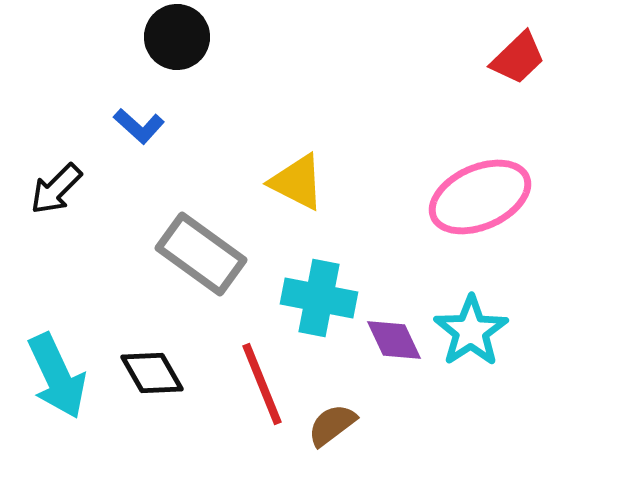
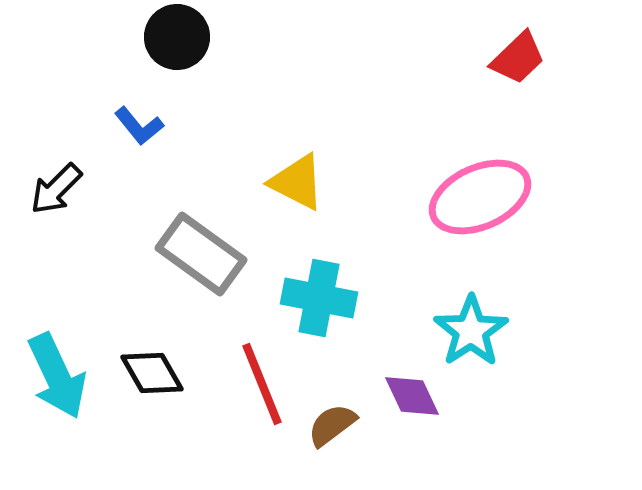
blue L-shape: rotated 9 degrees clockwise
purple diamond: moved 18 px right, 56 px down
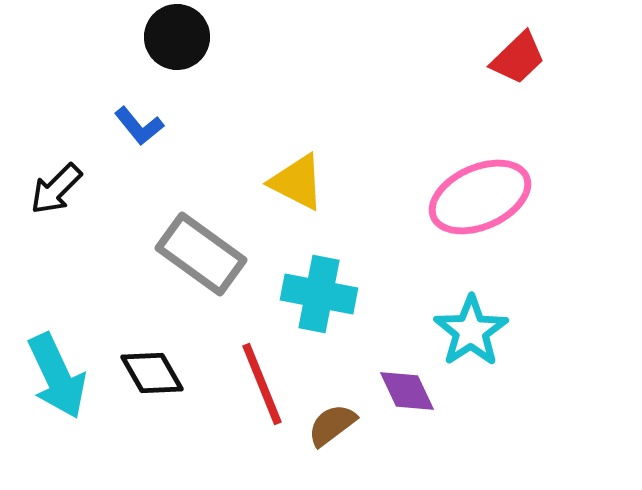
cyan cross: moved 4 px up
purple diamond: moved 5 px left, 5 px up
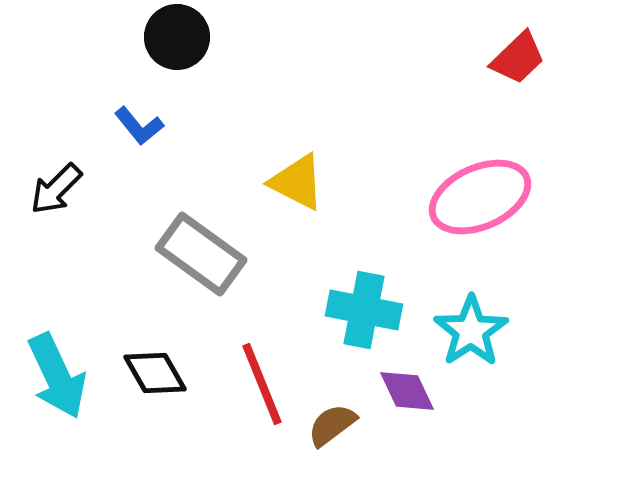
cyan cross: moved 45 px right, 16 px down
black diamond: moved 3 px right
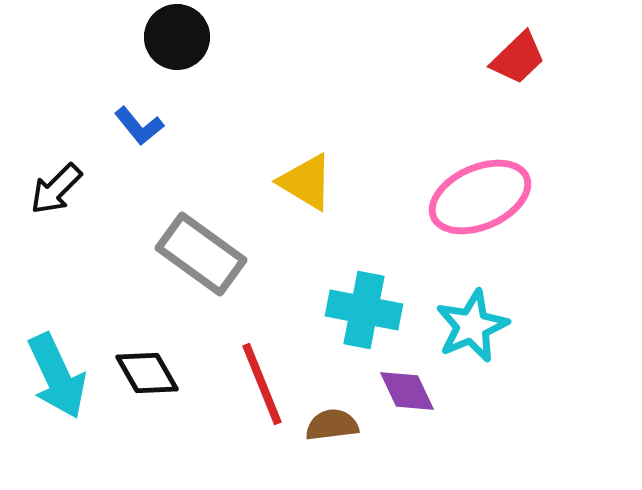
yellow triangle: moved 9 px right; rotated 4 degrees clockwise
cyan star: moved 1 px right, 5 px up; rotated 10 degrees clockwise
black diamond: moved 8 px left
brown semicircle: rotated 30 degrees clockwise
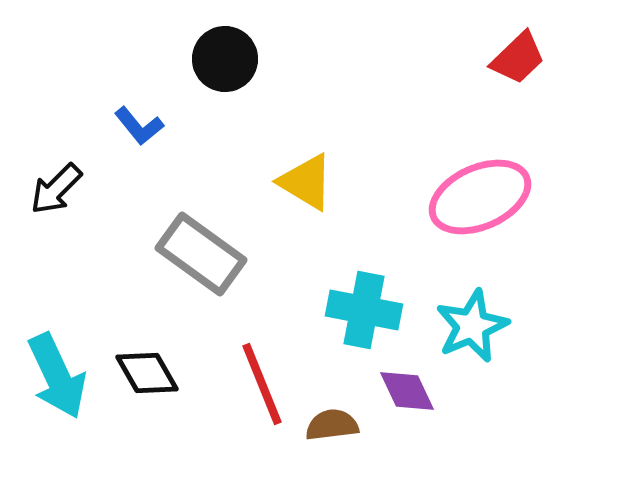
black circle: moved 48 px right, 22 px down
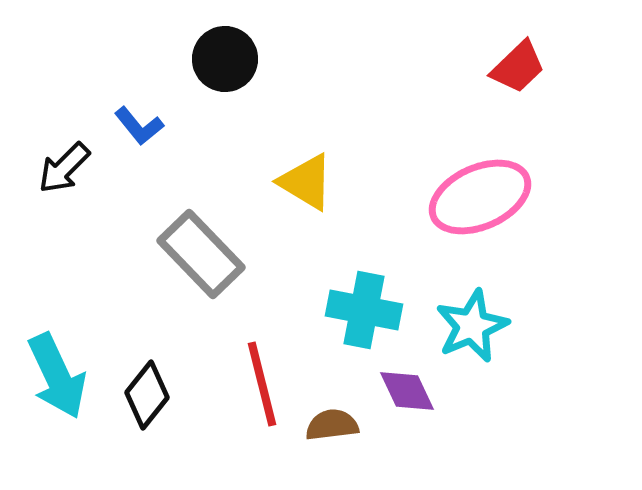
red trapezoid: moved 9 px down
black arrow: moved 8 px right, 21 px up
gray rectangle: rotated 10 degrees clockwise
black diamond: moved 22 px down; rotated 68 degrees clockwise
red line: rotated 8 degrees clockwise
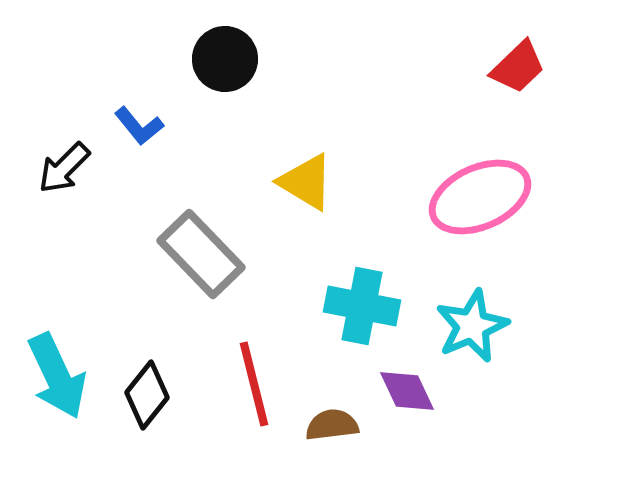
cyan cross: moved 2 px left, 4 px up
red line: moved 8 px left
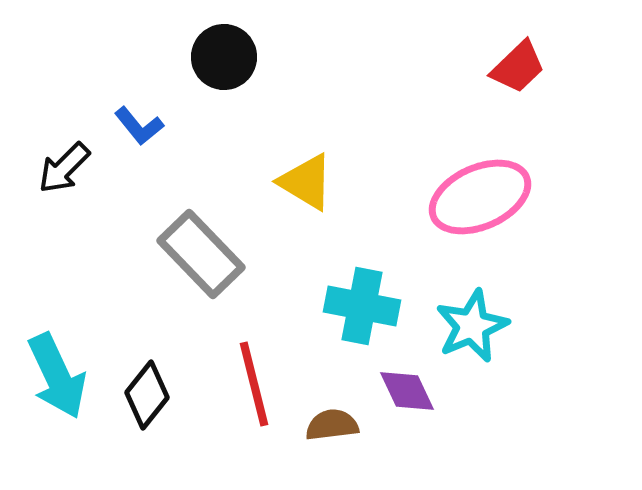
black circle: moved 1 px left, 2 px up
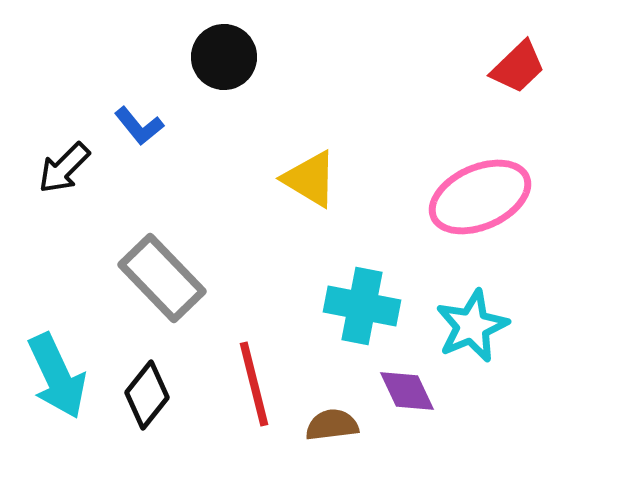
yellow triangle: moved 4 px right, 3 px up
gray rectangle: moved 39 px left, 24 px down
